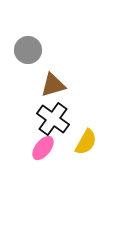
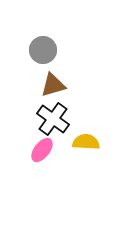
gray circle: moved 15 px right
yellow semicircle: rotated 116 degrees counterclockwise
pink ellipse: moved 1 px left, 2 px down
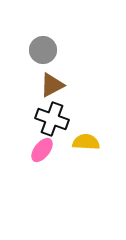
brown triangle: moved 1 px left; rotated 12 degrees counterclockwise
black cross: moved 1 px left; rotated 16 degrees counterclockwise
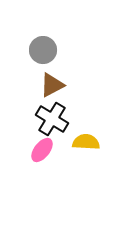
black cross: rotated 12 degrees clockwise
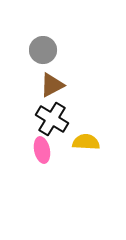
pink ellipse: rotated 50 degrees counterclockwise
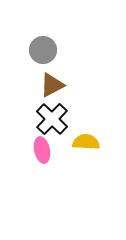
black cross: rotated 12 degrees clockwise
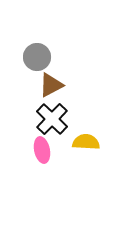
gray circle: moved 6 px left, 7 px down
brown triangle: moved 1 px left
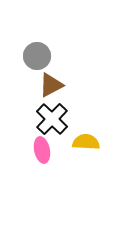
gray circle: moved 1 px up
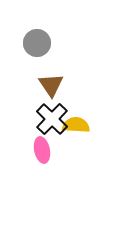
gray circle: moved 13 px up
brown triangle: rotated 36 degrees counterclockwise
yellow semicircle: moved 10 px left, 17 px up
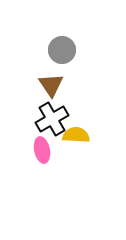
gray circle: moved 25 px right, 7 px down
black cross: rotated 16 degrees clockwise
yellow semicircle: moved 10 px down
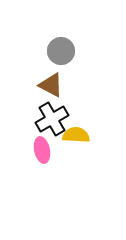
gray circle: moved 1 px left, 1 px down
brown triangle: rotated 28 degrees counterclockwise
